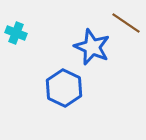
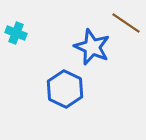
blue hexagon: moved 1 px right, 1 px down
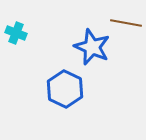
brown line: rotated 24 degrees counterclockwise
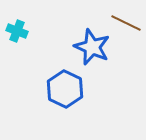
brown line: rotated 16 degrees clockwise
cyan cross: moved 1 px right, 2 px up
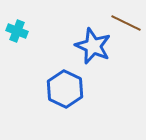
blue star: moved 1 px right, 1 px up
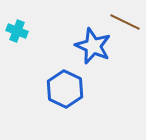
brown line: moved 1 px left, 1 px up
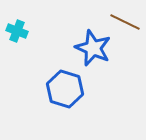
blue star: moved 2 px down
blue hexagon: rotated 9 degrees counterclockwise
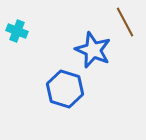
brown line: rotated 36 degrees clockwise
blue star: moved 2 px down
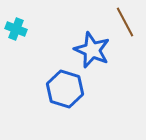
cyan cross: moved 1 px left, 2 px up
blue star: moved 1 px left
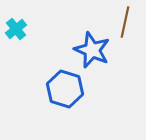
brown line: rotated 40 degrees clockwise
cyan cross: rotated 30 degrees clockwise
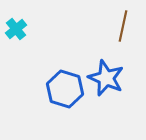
brown line: moved 2 px left, 4 px down
blue star: moved 14 px right, 28 px down
